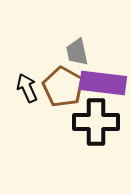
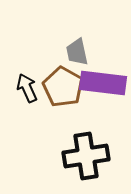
black cross: moved 10 px left, 34 px down; rotated 9 degrees counterclockwise
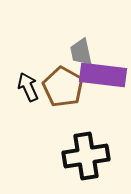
gray trapezoid: moved 4 px right
purple rectangle: moved 8 px up
black arrow: moved 1 px right, 1 px up
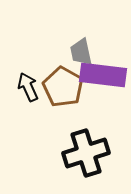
black cross: moved 3 px up; rotated 9 degrees counterclockwise
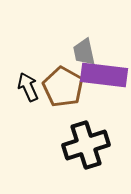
gray trapezoid: moved 3 px right
purple rectangle: moved 1 px right
black cross: moved 8 px up
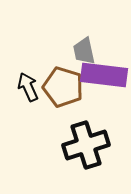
gray trapezoid: moved 1 px up
brown pentagon: rotated 12 degrees counterclockwise
